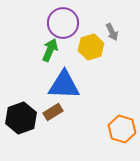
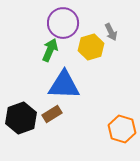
gray arrow: moved 1 px left
brown rectangle: moved 1 px left, 2 px down
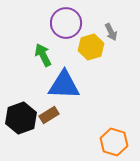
purple circle: moved 3 px right
green arrow: moved 7 px left, 5 px down; rotated 50 degrees counterclockwise
brown rectangle: moved 3 px left, 1 px down
orange hexagon: moved 8 px left, 13 px down
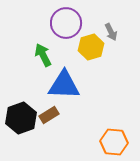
orange hexagon: rotated 12 degrees counterclockwise
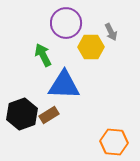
yellow hexagon: rotated 15 degrees clockwise
black hexagon: moved 1 px right, 4 px up
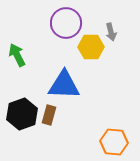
gray arrow: rotated 12 degrees clockwise
green arrow: moved 26 px left
brown rectangle: rotated 42 degrees counterclockwise
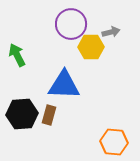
purple circle: moved 5 px right, 1 px down
gray arrow: rotated 90 degrees counterclockwise
black hexagon: rotated 16 degrees clockwise
